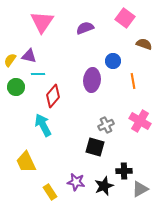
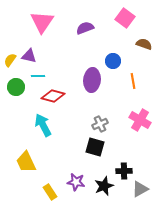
cyan line: moved 2 px down
red diamond: rotated 65 degrees clockwise
pink cross: moved 1 px up
gray cross: moved 6 px left, 1 px up
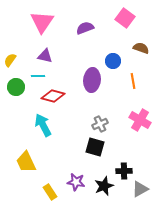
brown semicircle: moved 3 px left, 4 px down
purple triangle: moved 16 px right
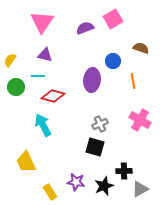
pink square: moved 12 px left, 1 px down; rotated 24 degrees clockwise
purple triangle: moved 1 px up
